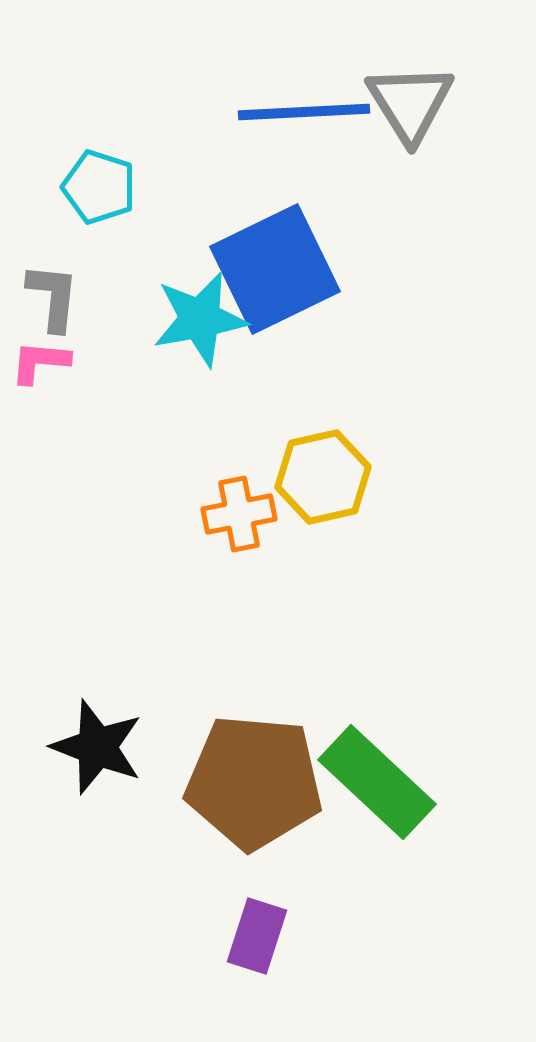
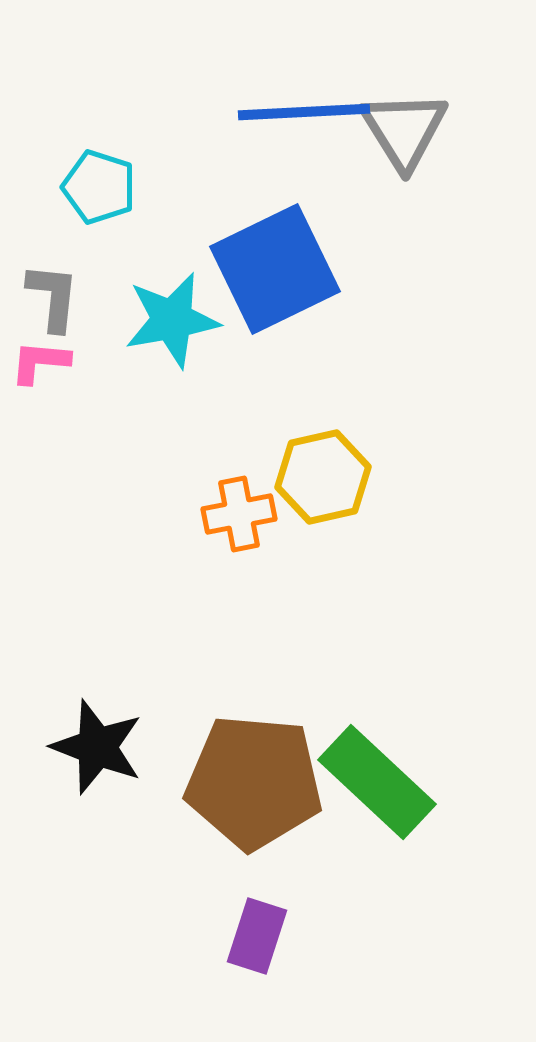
gray triangle: moved 6 px left, 27 px down
cyan star: moved 28 px left, 1 px down
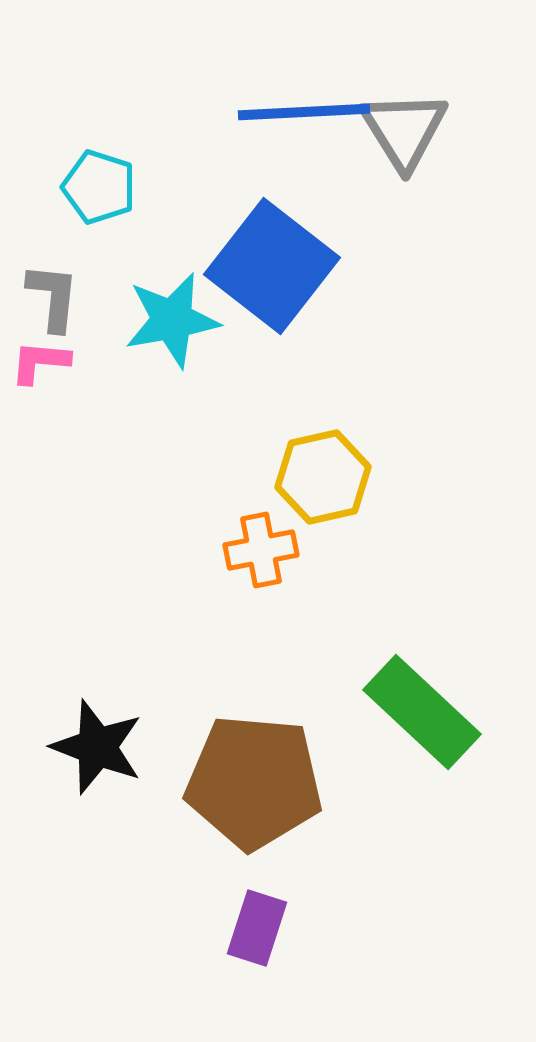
blue square: moved 3 px left, 3 px up; rotated 26 degrees counterclockwise
orange cross: moved 22 px right, 36 px down
green rectangle: moved 45 px right, 70 px up
purple rectangle: moved 8 px up
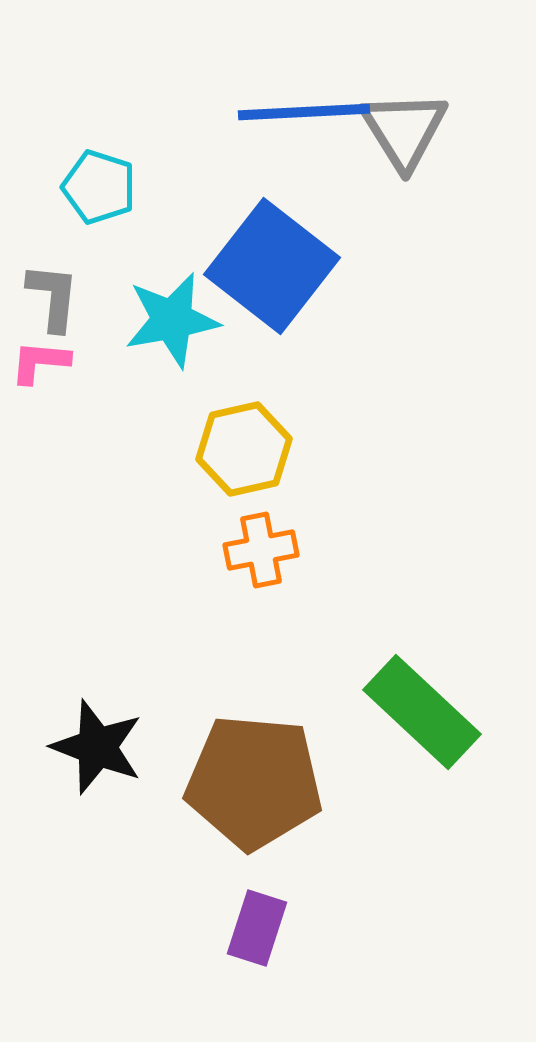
yellow hexagon: moved 79 px left, 28 px up
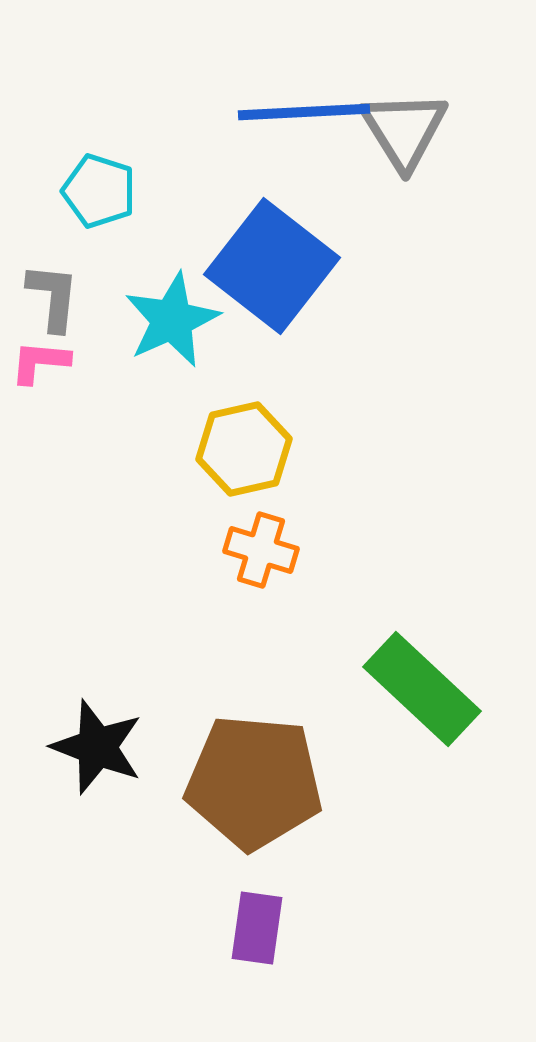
cyan pentagon: moved 4 px down
cyan star: rotated 14 degrees counterclockwise
orange cross: rotated 28 degrees clockwise
green rectangle: moved 23 px up
purple rectangle: rotated 10 degrees counterclockwise
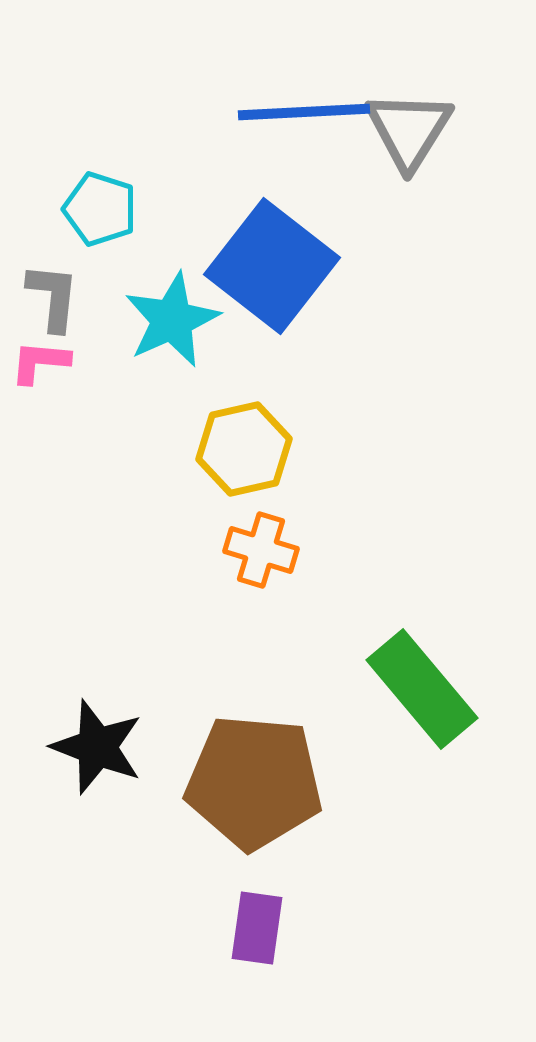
gray triangle: moved 5 px right; rotated 4 degrees clockwise
cyan pentagon: moved 1 px right, 18 px down
green rectangle: rotated 7 degrees clockwise
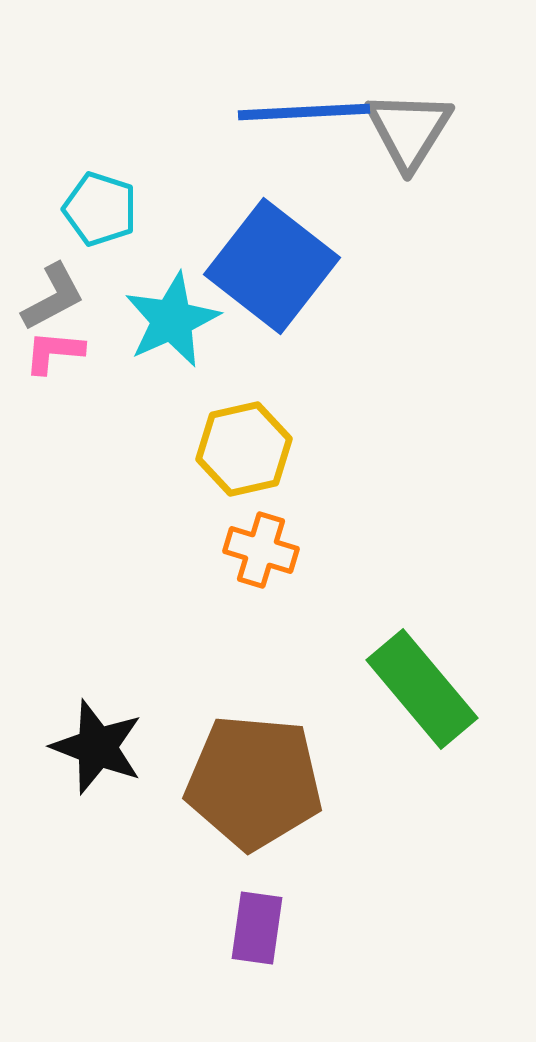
gray L-shape: rotated 56 degrees clockwise
pink L-shape: moved 14 px right, 10 px up
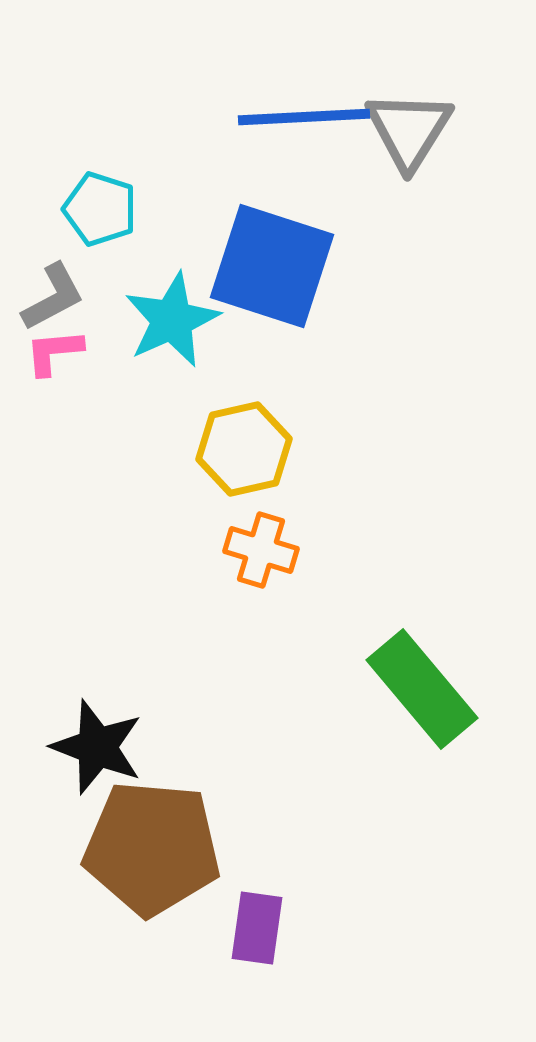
blue line: moved 5 px down
blue square: rotated 20 degrees counterclockwise
pink L-shape: rotated 10 degrees counterclockwise
brown pentagon: moved 102 px left, 66 px down
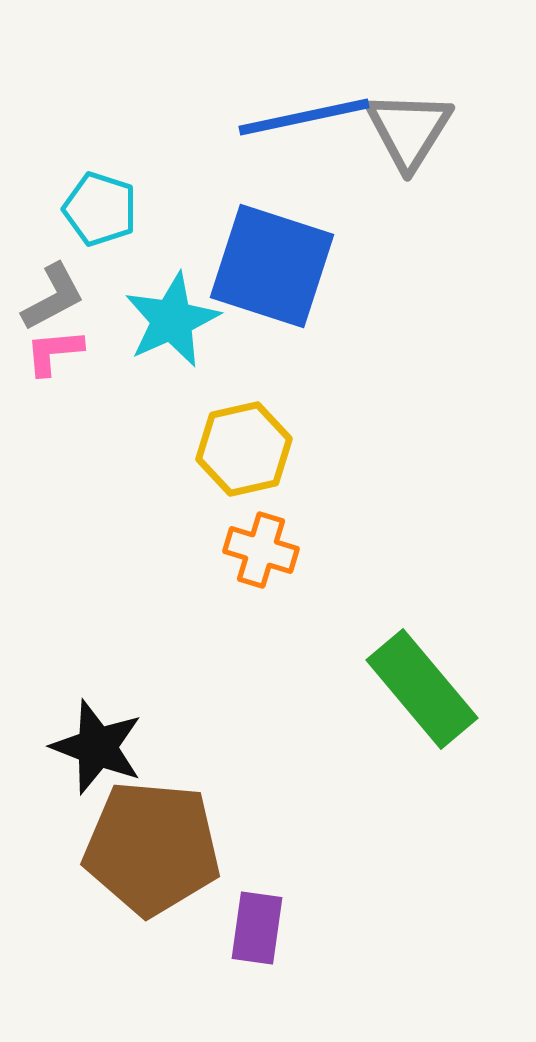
blue line: rotated 9 degrees counterclockwise
